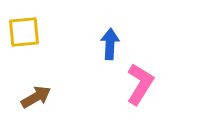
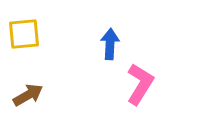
yellow square: moved 2 px down
brown arrow: moved 8 px left, 2 px up
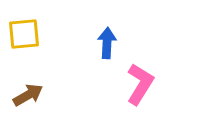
blue arrow: moved 3 px left, 1 px up
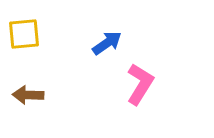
blue arrow: rotated 52 degrees clockwise
brown arrow: rotated 148 degrees counterclockwise
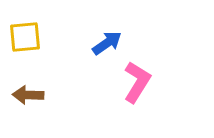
yellow square: moved 1 px right, 3 px down
pink L-shape: moved 3 px left, 2 px up
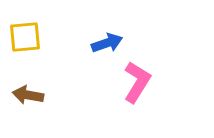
blue arrow: rotated 16 degrees clockwise
brown arrow: rotated 8 degrees clockwise
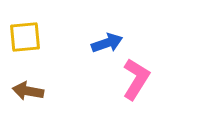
pink L-shape: moved 1 px left, 3 px up
brown arrow: moved 4 px up
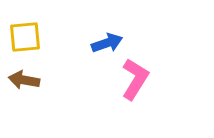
pink L-shape: moved 1 px left
brown arrow: moved 4 px left, 11 px up
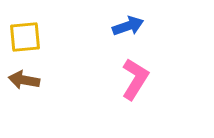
blue arrow: moved 21 px right, 17 px up
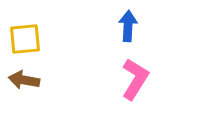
blue arrow: rotated 68 degrees counterclockwise
yellow square: moved 2 px down
